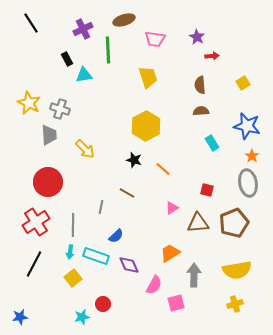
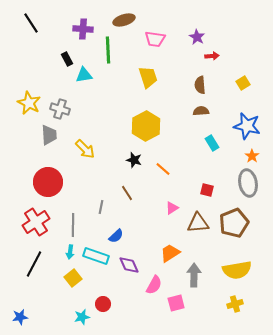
purple cross at (83, 29): rotated 30 degrees clockwise
brown line at (127, 193): rotated 28 degrees clockwise
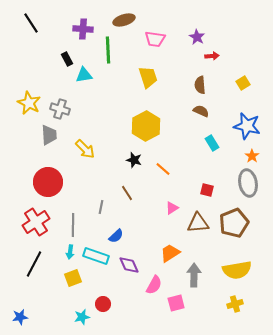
brown semicircle at (201, 111): rotated 28 degrees clockwise
yellow square at (73, 278): rotated 18 degrees clockwise
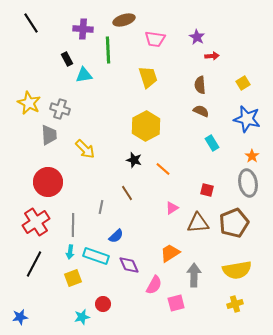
blue star at (247, 126): moved 7 px up
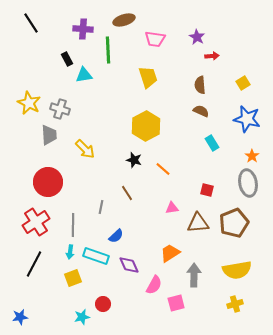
pink triangle at (172, 208): rotated 24 degrees clockwise
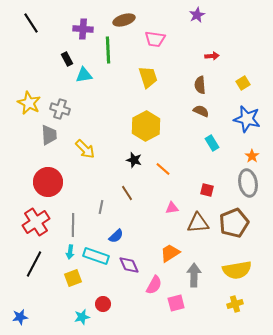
purple star at (197, 37): moved 22 px up; rotated 14 degrees clockwise
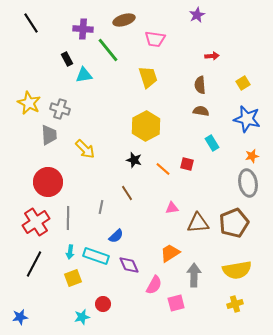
green line at (108, 50): rotated 36 degrees counterclockwise
brown semicircle at (201, 111): rotated 14 degrees counterclockwise
orange star at (252, 156): rotated 24 degrees clockwise
red square at (207, 190): moved 20 px left, 26 px up
gray line at (73, 225): moved 5 px left, 7 px up
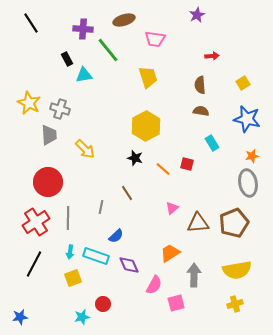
black star at (134, 160): moved 1 px right, 2 px up
pink triangle at (172, 208): rotated 32 degrees counterclockwise
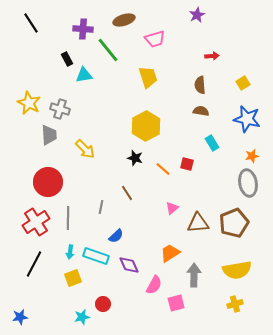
pink trapezoid at (155, 39): rotated 25 degrees counterclockwise
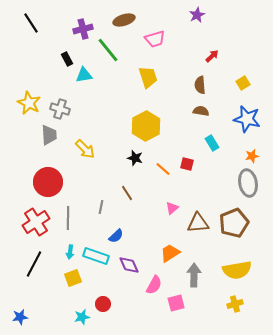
purple cross at (83, 29): rotated 18 degrees counterclockwise
red arrow at (212, 56): rotated 40 degrees counterclockwise
